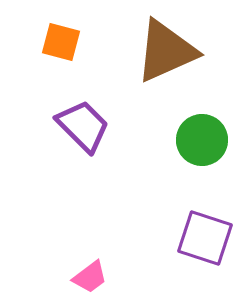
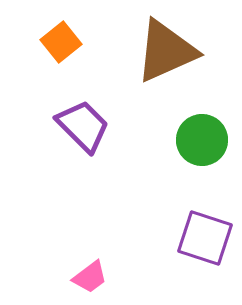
orange square: rotated 36 degrees clockwise
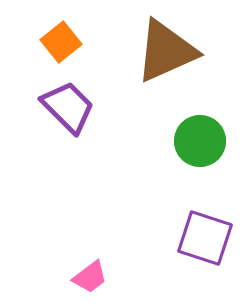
purple trapezoid: moved 15 px left, 19 px up
green circle: moved 2 px left, 1 px down
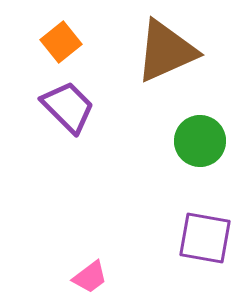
purple square: rotated 8 degrees counterclockwise
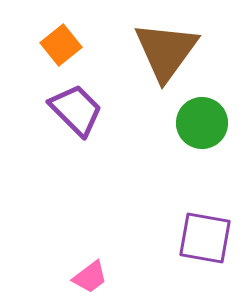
orange square: moved 3 px down
brown triangle: rotated 30 degrees counterclockwise
purple trapezoid: moved 8 px right, 3 px down
green circle: moved 2 px right, 18 px up
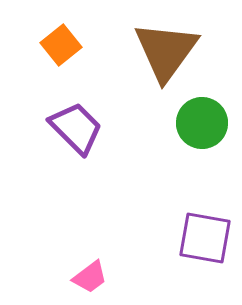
purple trapezoid: moved 18 px down
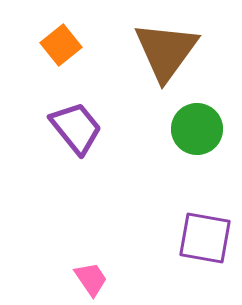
green circle: moved 5 px left, 6 px down
purple trapezoid: rotated 6 degrees clockwise
pink trapezoid: moved 1 px right, 2 px down; rotated 87 degrees counterclockwise
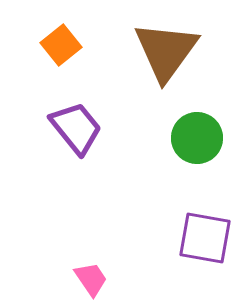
green circle: moved 9 px down
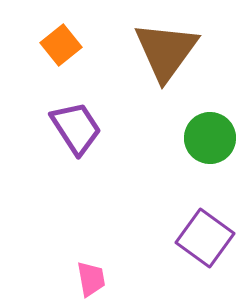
purple trapezoid: rotated 6 degrees clockwise
green circle: moved 13 px right
purple square: rotated 26 degrees clockwise
pink trapezoid: rotated 24 degrees clockwise
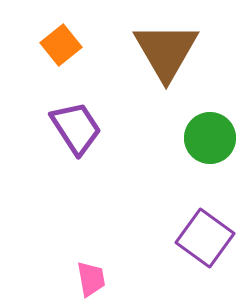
brown triangle: rotated 6 degrees counterclockwise
